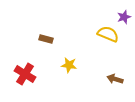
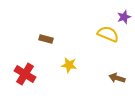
brown arrow: moved 2 px right, 1 px up
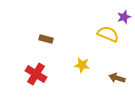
yellow star: moved 13 px right
red cross: moved 11 px right
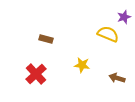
red cross: rotated 15 degrees clockwise
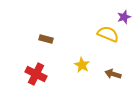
yellow star: rotated 21 degrees clockwise
red cross: rotated 20 degrees counterclockwise
brown arrow: moved 4 px left, 4 px up
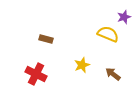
yellow star: rotated 21 degrees clockwise
brown arrow: rotated 21 degrees clockwise
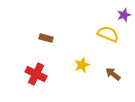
purple star: moved 2 px up
brown rectangle: moved 1 px up
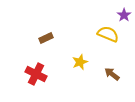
purple star: rotated 16 degrees counterclockwise
brown rectangle: rotated 40 degrees counterclockwise
yellow star: moved 2 px left, 3 px up
brown arrow: moved 1 px left
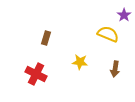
brown rectangle: rotated 48 degrees counterclockwise
yellow star: rotated 28 degrees clockwise
brown arrow: moved 3 px right, 5 px up; rotated 119 degrees counterclockwise
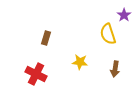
yellow semicircle: rotated 130 degrees counterclockwise
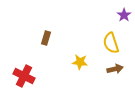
yellow semicircle: moved 3 px right, 9 px down
brown arrow: rotated 112 degrees counterclockwise
red cross: moved 12 px left, 2 px down
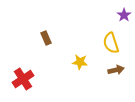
brown rectangle: rotated 40 degrees counterclockwise
brown arrow: moved 1 px right, 1 px down
red cross: moved 1 px left, 3 px down; rotated 30 degrees clockwise
